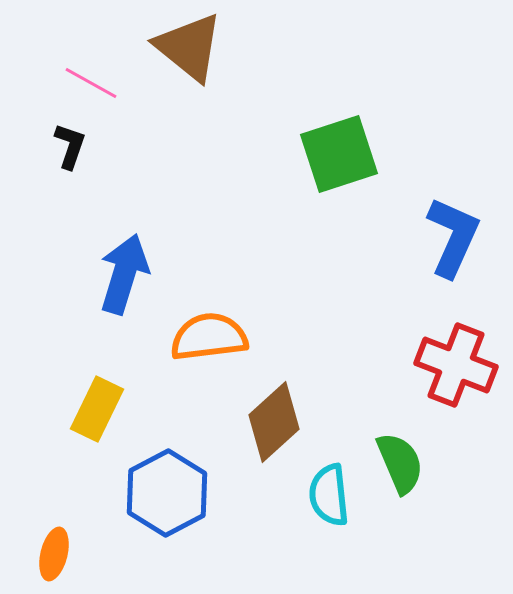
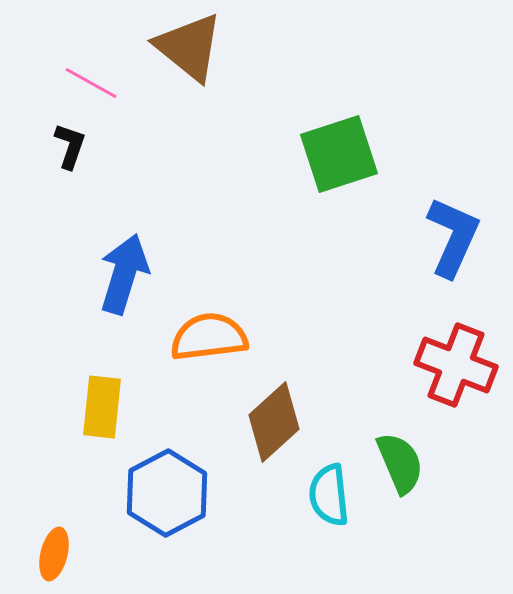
yellow rectangle: moved 5 px right, 2 px up; rotated 20 degrees counterclockwise
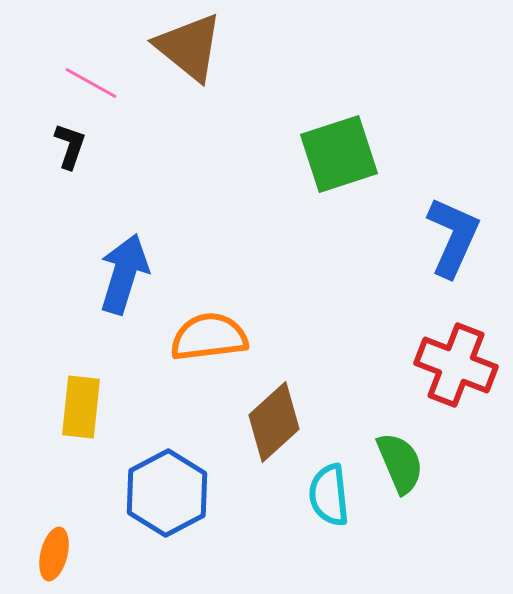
yellow rectangle: moved 21 px left
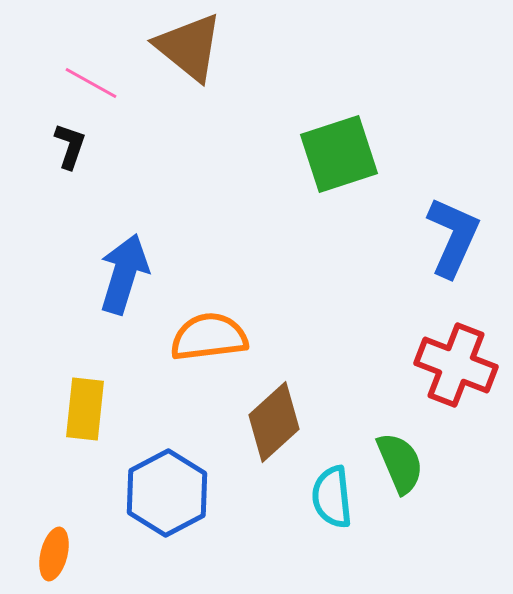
yellow rectangle: moved 4 px right, 2 px down
cyan semicircle: moved 3 px right, 2 px down
